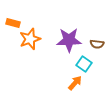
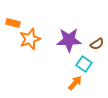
brown semicircle: rotated 40 degrees counterclockwise
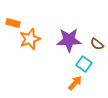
brown semicircle: rotated 72 degrees clockwise
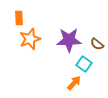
orange rectangle: moved 6 px right, 5 px up; rotated 72 degrees clockwise
orange arrow: moved 1 px left
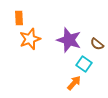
purple star: rotated 20 degrees clockwise
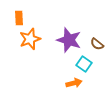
orange arrow: rotated 35 degrees clockwise
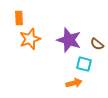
cyan square: rotated 21 degrees counterclockwise
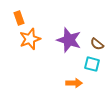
orange rectangle: rotated 16 degrees counterclockwise
cyan square: moved 8 px right
orange arrow: rotated 14 degrees clockwise
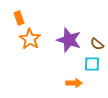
orange star: rotated 20 degrees counterclockwise
cyan square: rotated 14 degrees counterclockwise
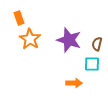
brown semicircle: rotated 64 degrees clockwise
